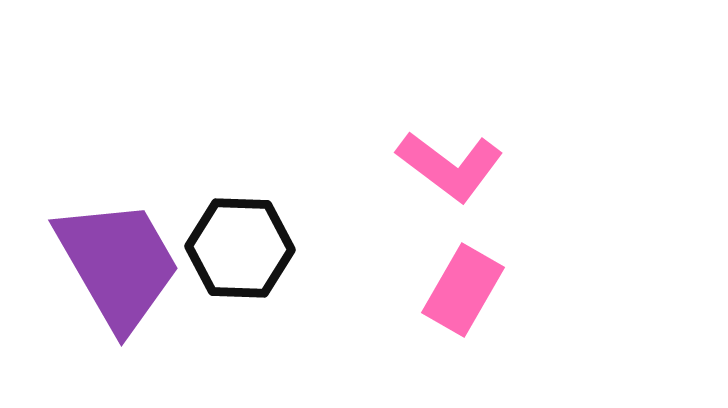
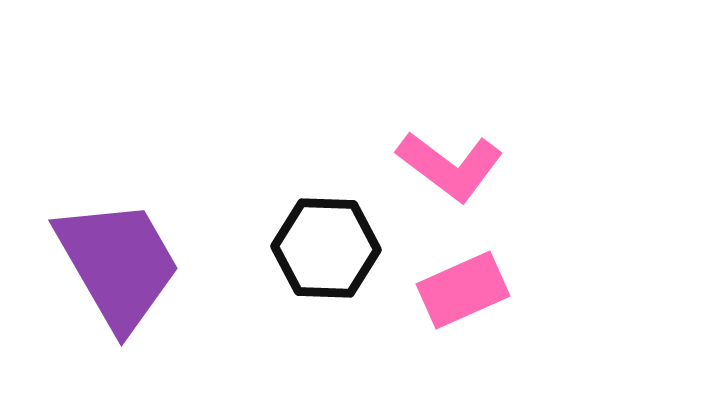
black hexagon: moved 86 px right
pink rectangle: rotated 36 degrees clockwise
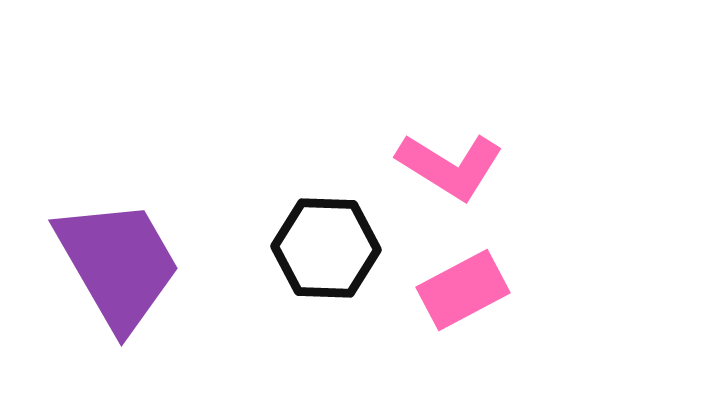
pink L-shape: rotated 5 degrees counterclockwise
pink rectangle: rotated 4 degrees counterclockwise
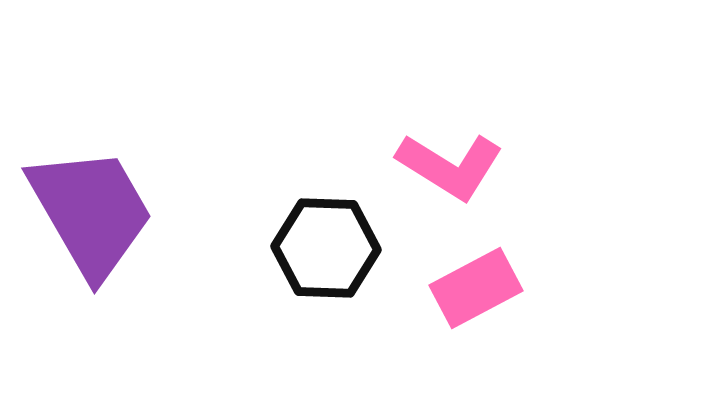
purple trapezoid: moved 27 px left, 52 px up
pink rectangle: moved 13 px right, 2 px up
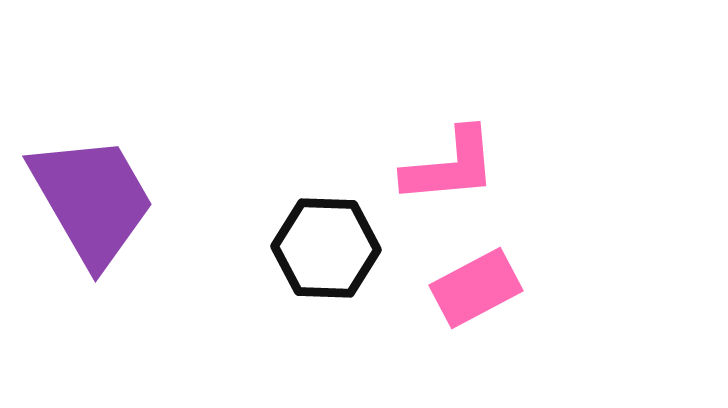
pink L-shape: rotated 37 degrees counterclockwise
purple trapezoid: moved 1 px right, 12 px up
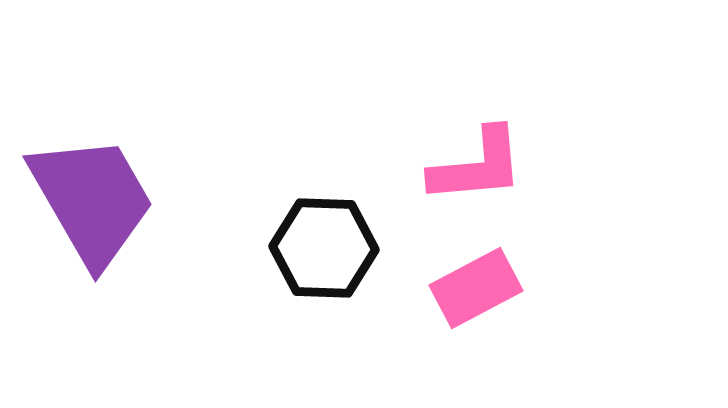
pink L-shape: moved 27 px right
black hexagon: moved 2 px left
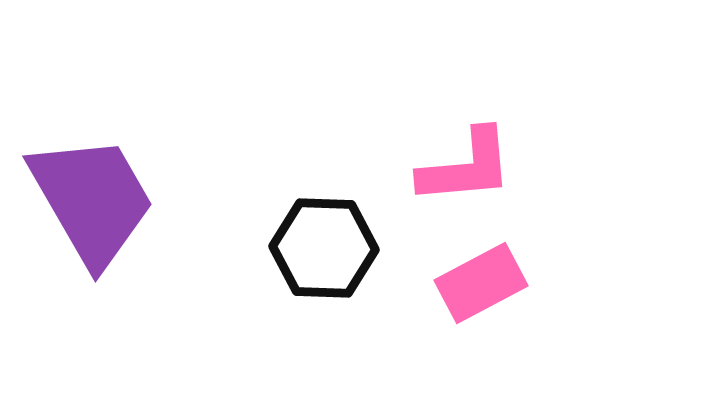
pink L-shape: moved 11 px left, 1 px down
pink rectangle: moved 5 px right, 5 px up
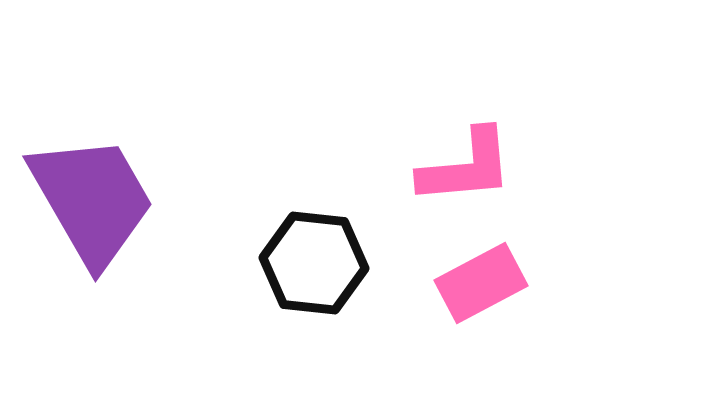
black hexagon: moved 10 px left, 15 px down; rotated 4 degrees clockwise
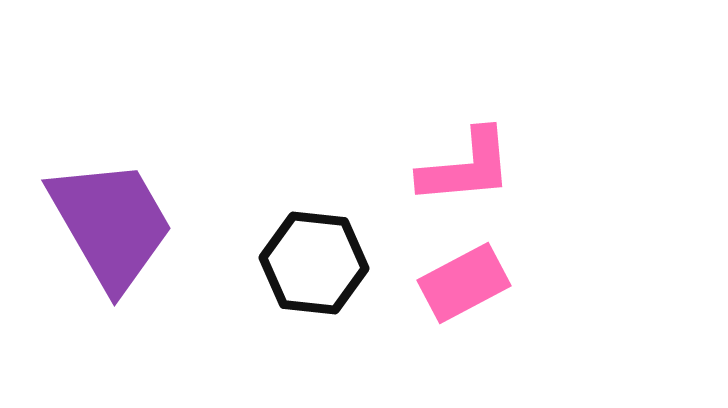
purple trapezoid: moved 19 px right, 24 px down
pink rectangle: moved 17 px left
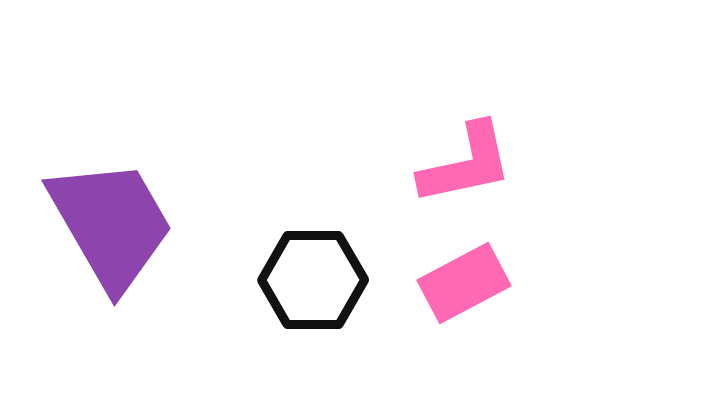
pink L-shape: moved 3 px up; rotated 7 degrees counterclockwise
black hexagon: moved 1 px left, 17 px down; rotated 6 degrees counterclockwise
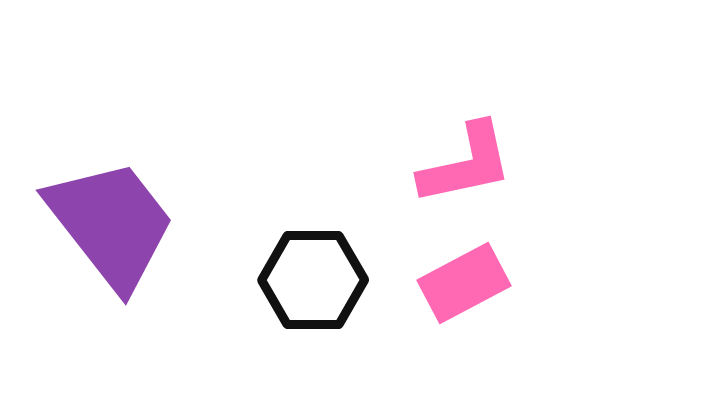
purple trapezoid: rotated 8 degrees counterclockwise
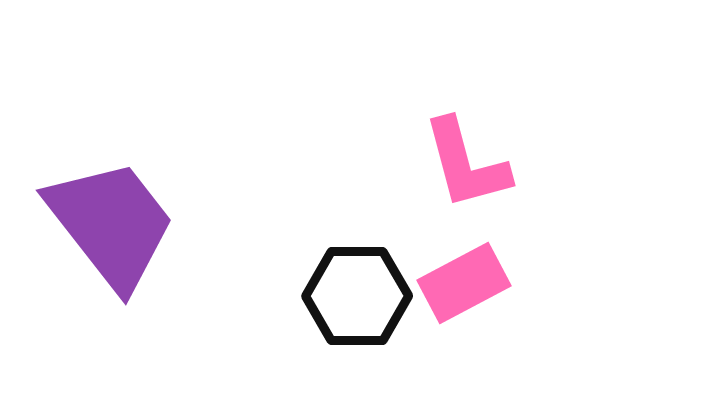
pink L-shape: rotated 87 degrees clockwise
black hexagon: moved 44 px right, 16 px down
